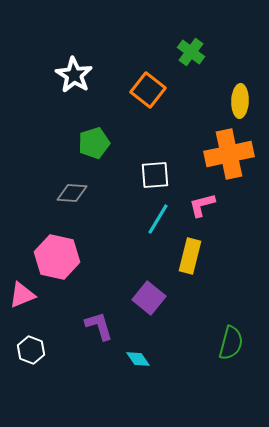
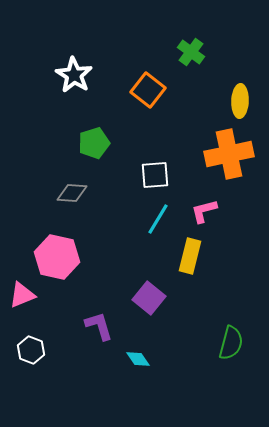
pink L-shape: moved 2 px right, 6 px down
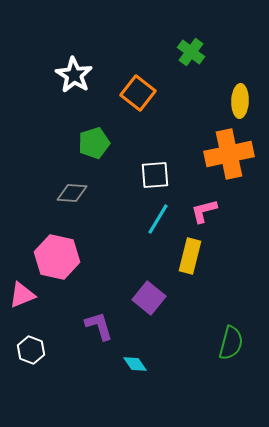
orange square: moved 10 px left, 3 px down
cyan diamond: moved 3 px left, 5 px down
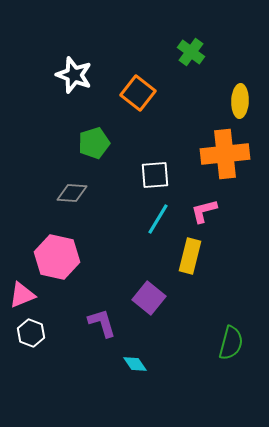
white star: rotated 12 degrees counterclockwise
orange cross: moved 4 px left; rotated 6 degrees clockwise
purple L-shape: moved 3 px right, 3 px up
white hexagon: moved 17 px up
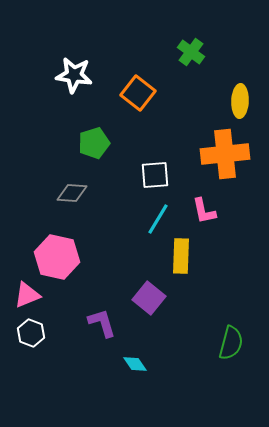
white star: rotated 12 degrees counterclockwise
pink L-shape: rotated 88 degrees counterclockwise
yellow rectangle: moved 9 px left; rotated 12 degrees counterclockwise
pink triangle: moved 5 px right
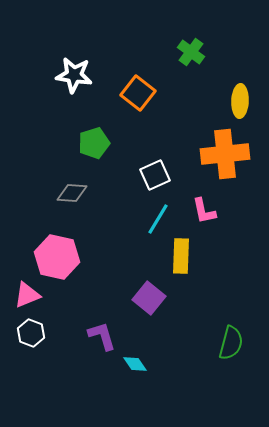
white square: rotated 20 degrees counterclockwise
purple L-shape: moved 13 px down
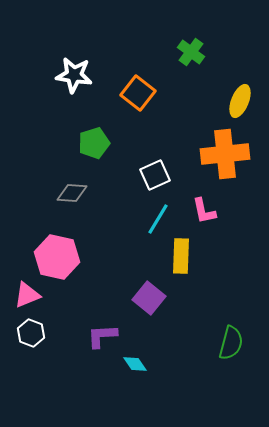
yellow ellipse: rotated 20 degrees clockwise
purple L-shape: rotated 76 degrees counterclockwise
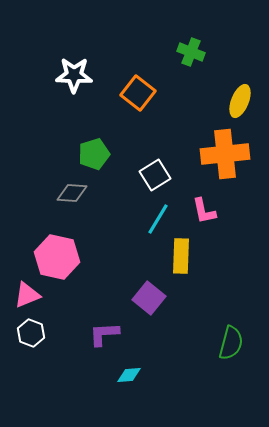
green cross: rotated 16 degrees counterclockwise
white star: rotated 6 degrees counterclockwise
green pentagon: moved 11 px down
white square: rotated 8 degrees counterclockwise
purple L-shape: moved 2 px right, 2 px up
cyan diamond: moved 6 px left, 11 px down; rotated 60 degrees counterclockwise
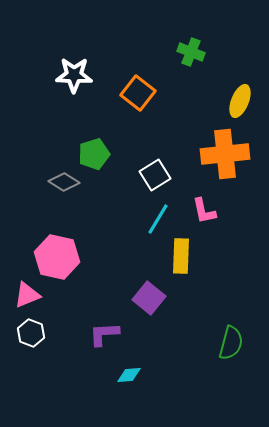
gray diamond: moved 8 px left, 11 px up; rotated 28 degrees clockwise
